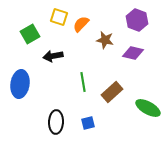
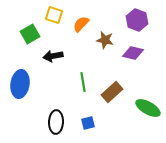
yellow square: moved 5 px left, 2 px up
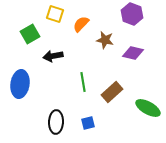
yellow square: moved 1 px right, 1 px up
purple hexagon: moved 5 px left, 6 px up
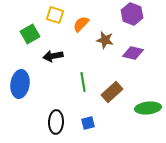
yellow square: moved 1 px down
green ellipse: rotated 35 degrees counterclockwise
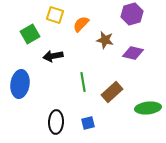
purple hexagon: rotated 25 degrees clockwise
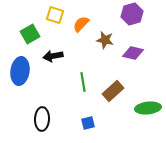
blue ellipse: moved 13 px up
brown rectangle: moved 1 px right, 1 px up
black ellipse: moved 14 px left, 3 px up
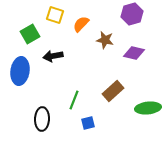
purple diamond: moved 1 px right
green line: moved 9 px left, 18 px down; rotated 30 degrees clockwise
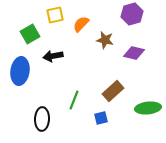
yellow square: rotated 30 degrees counterclockwise
blue square: moved 13 px right, 5 px up
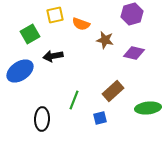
orange semicircle: rotated 114 degrees counterclockwise
blue ellipse: rotated 48 degrees clockwise
blue square: moved 1 px left
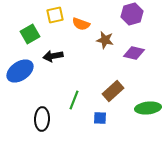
blue square: rotated 16 degrees clockwise
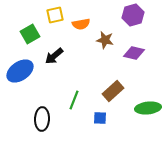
purple hexagon: moved 1 px right, 1 px down
orange semicircle: rotated 30 degrees counterclockwise
black arrow: moved 1 px right; rotated 30 degrees counterclockwise
